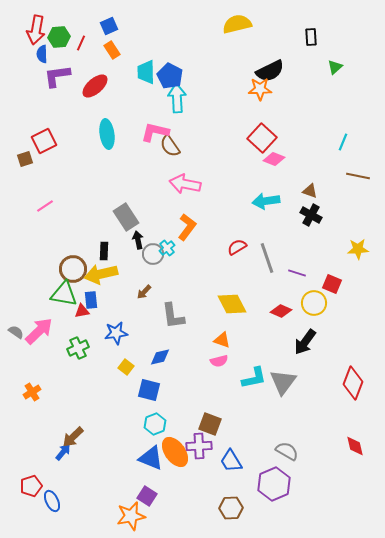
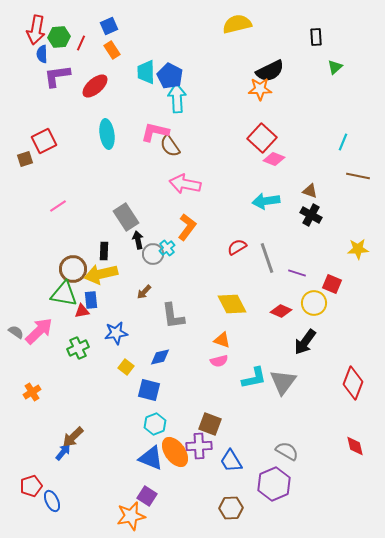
black rectangle at (311, 37): moved 5 px right
pink line at (45, 206): moved 13 px right
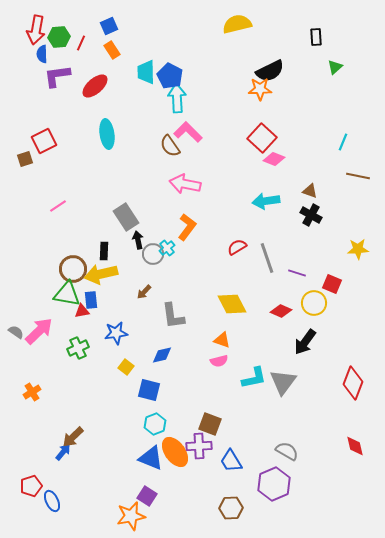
pink L-shape at (155, 132): moved 33 px right; rotated 32 degrees clockwise
green triangle at (64, 294): moved 3 px right
blue diamond at (160, 357): moved 2 px right, 2 px up
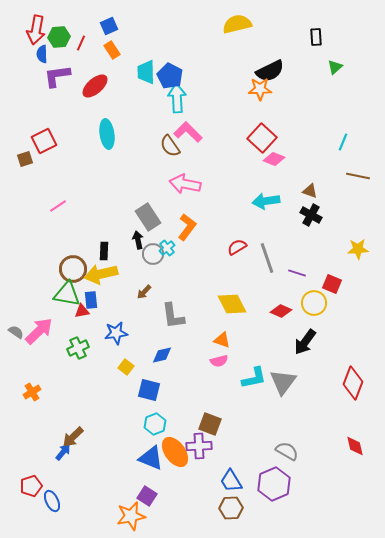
gray rectangle at (126, 217): moved 22 px right
blue trapezoid at (231, 461): moved 20 px down
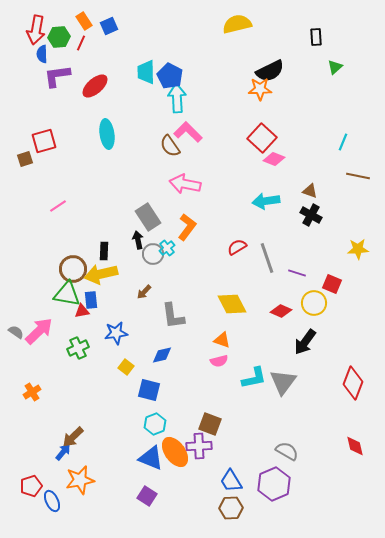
orange rectangle at (112, 50): moved 28 px left, 29 px up
red square at (44, 141): rotated 10 degrees clockwise
orange star at (131, 516): moved 51 px left, 36 px up
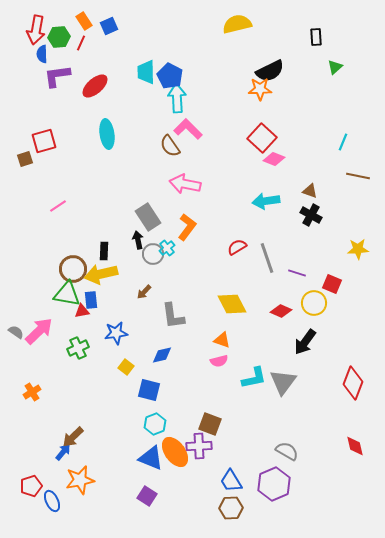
pink L-shape at (188, 132): moved 3 px up
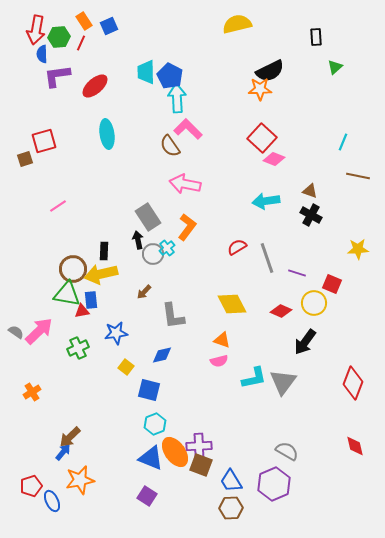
brown square at (210, 424): moved 9 px left, 41 px down
brown arrow at (73, 437): moved 3 px left
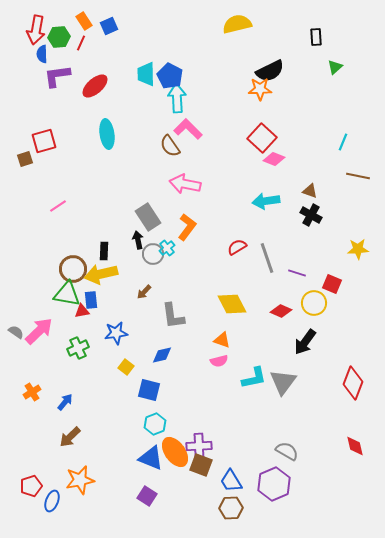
cyan trapezoid at (146, 72): moved 2 px down
blue arrow at (63, 452): moved 2 px right, 50 px up
blue ellipse at (52, 501): rotated 45 degrees clockwise
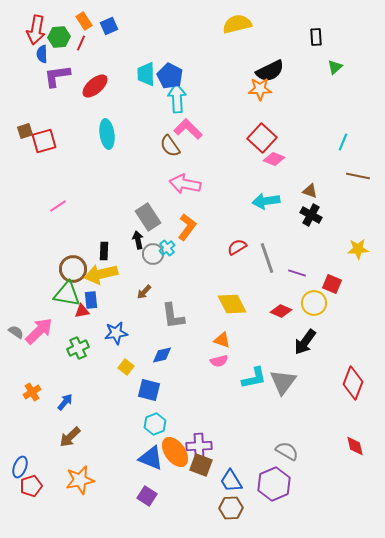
brown square at (25, 159): moved 28 px up
blue ellipse at (52, 501): moved 32 px left, 34 px up
